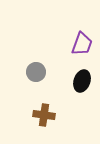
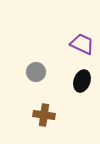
purple trapezoid: rotated 85 degrees counterclockwise
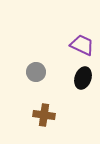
purple trapezoid: moved 1 px down
black ellipse: moved 1 px right, 3 px up
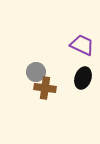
brown cross: moved 1 px right, 27 px up
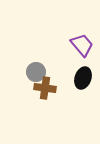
purple trapezoid: rotated 25 degrees clockwise
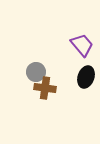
black ellipse: moved 3 px right, 1 px up
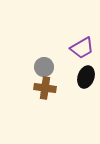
purple trapezoid: moved 3 px down; rotated 100 degrees clockwise
gray circle: moved 8 px right, 5 px up
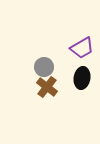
black ellipse: moved 4 px left, 1 px down; rotated 10 degrees counterclockwise
brown cross: moved 2 px right, 1 px up; rotated 30 degrees clockwise
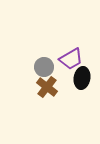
purple trapezoid: moved 11 px left, 11 px down
